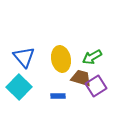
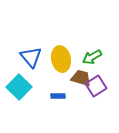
blue triangle: moved 7 px right
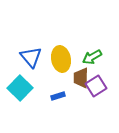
brown trapezoid: rotated 105 degrees counterclockwise
cyan square: moved 1 px right, 1 px down
blue rectangle: rotated 16 degrees counterclockwise
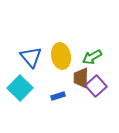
yellow ellipse: moved 3 px up
purple square: rotated 10 degrees counterclockwise
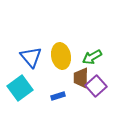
cyan square: rotated 10 degrees clockwise
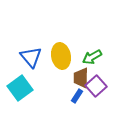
blue rectangle: moved 19 px right; rotated 40 degrees counterclockwise
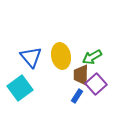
brown trapezoid: moved 3 px up
purple square: moved 2 px up
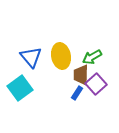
blue rectangle: moved 3 px up
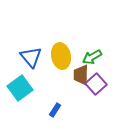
blue rectangle: moved 22 px left, 17 px down
